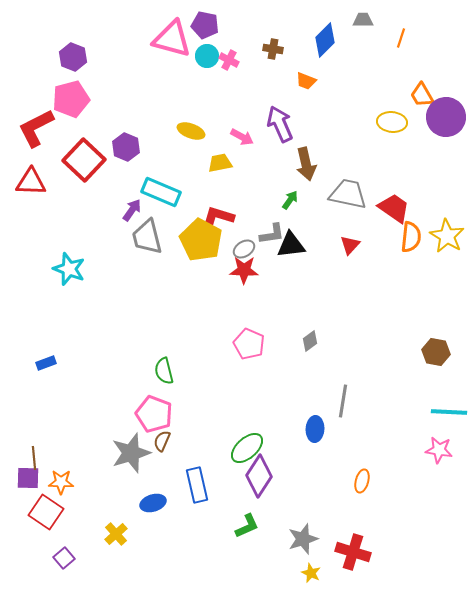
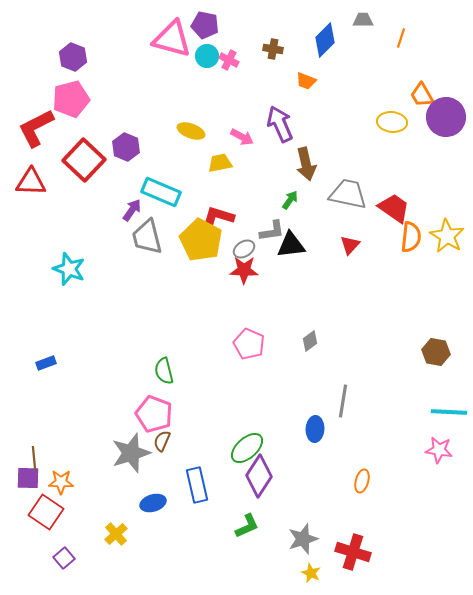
gray L-shape at (272, 234): moved 3 px up
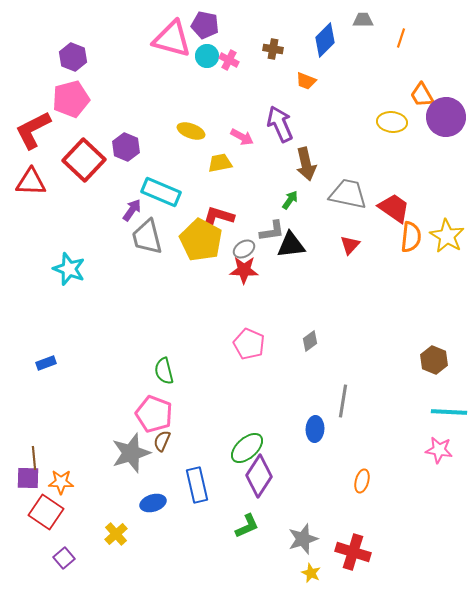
red L-shape at (36, 128): moved 3 px left, 2 px down
brown hexagon at (436, 352): moved 2 px left, 8 px down; rotated 12 degrees clockwise
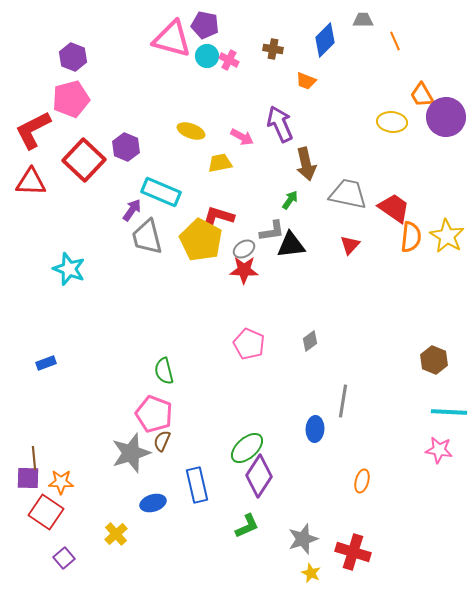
orange line at (401, 38): moved 6 px left, 3 px down; rotated 42 degrees counterclockwise
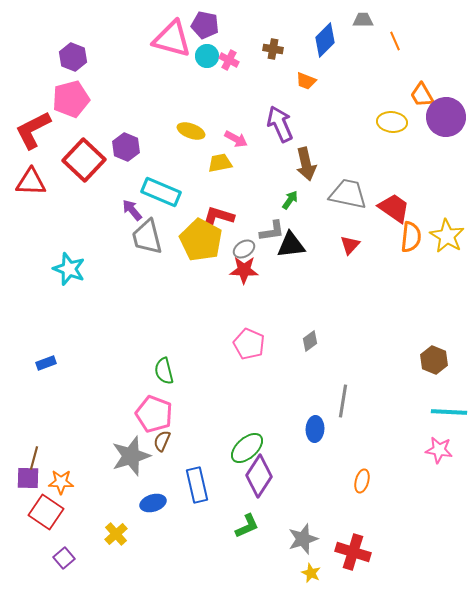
pink arrow at (242, 137): moved 6 px left, 2 px down
purple arrow at (132, 210): rotated 75 degrees counterclockwise
gray star at (131, 453): moved 3 px down
brown line at (34, 458): rotated 20 degrees clockwise
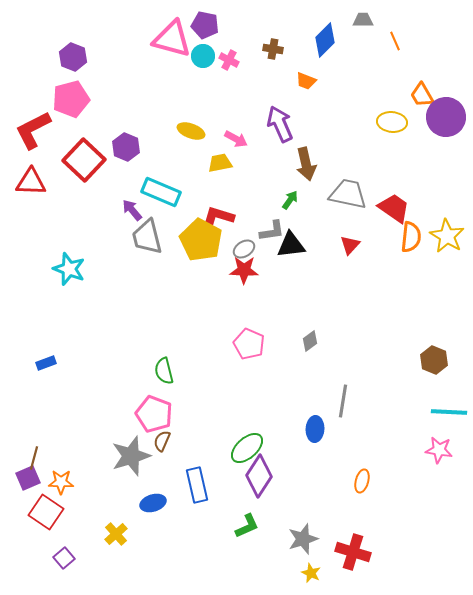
cyan circle at (207, 56): moved 4 px left
purple square at (28, 478): rotated 25 degrees counterclockwise
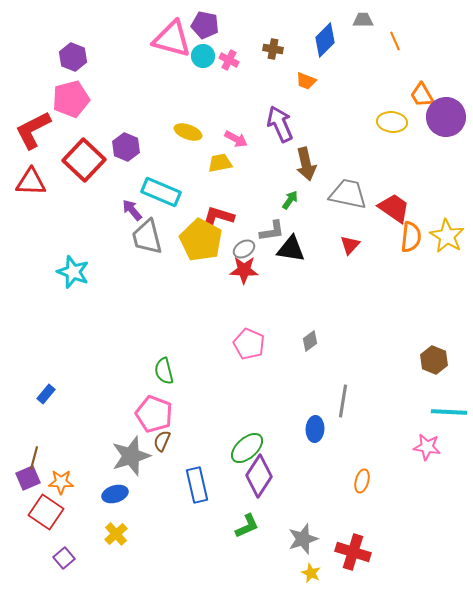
yellow ellipse at (191, 131): moved 3 px left, 1 px down
black triangle at (291, 245): moved 4 px down; rotated 16 degrees clockwise
cyan star at (69, 269): moved 4 px right, 3 px down
blue rectangle at (46, 363): moved 31 px down; rotated 30 degrees counterclockwise
pink star at (439, 450): moved 12 px left, 3 px up
blue ellipse at (153, 503): moved 38 px left, 9 px up
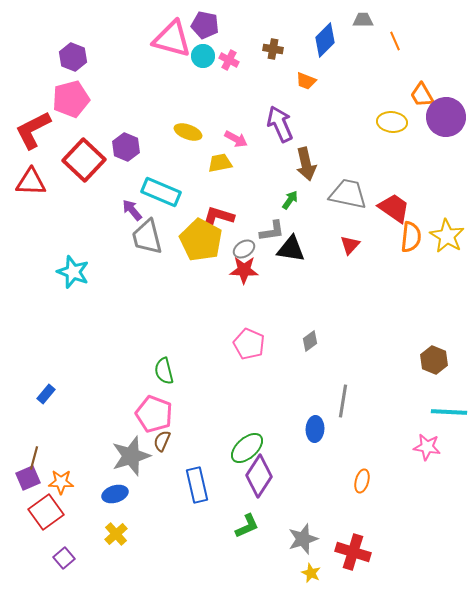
red square at (46, 512): rotated 20 degrees clockwise
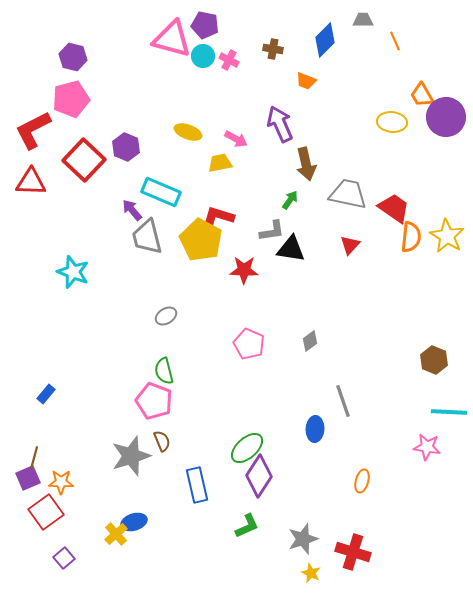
purple hexagon at (73, 57): rotated 8 degrees counterclockwise
gray ellipse at (244, 249): moved 78 px left, 67 px down
gray line at (343, 401): rotated 28 degrees counterclockwise
pink pentagon at (154, 414): moved 13 px up
brown semicircle at (162, 441): rotated 135 degrees clockwise
blue ellipse at (115, 494): moved 19 px right, 28 px down
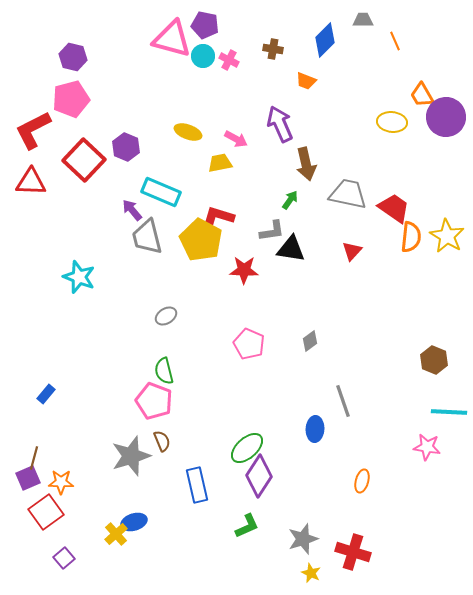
red triangle at (350, 245): moved 2 px right, 6 px down
cyan star at (73, 272): moved 6 px right, 5 px down
